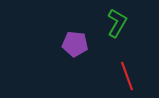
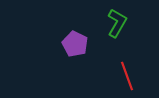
purple pentagon: rotated 20 degrees clockwise
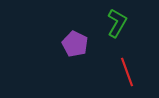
red line: moved 4 px up
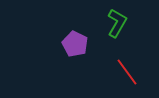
red line: rotated 16 degrees counterclockwise
